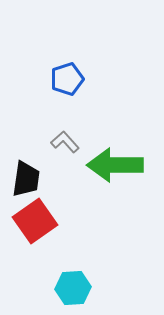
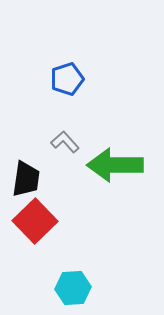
red square: rotated 9 degrees counterclockwise
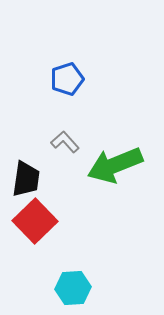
green arrow: rotated 22 degrees counterclockwise
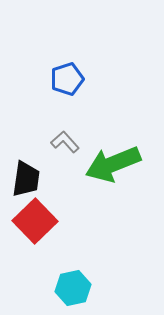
green arrow: moved 2 px left, 1 px up
cyan hexagon: rotated 8 degrees counterclockwise
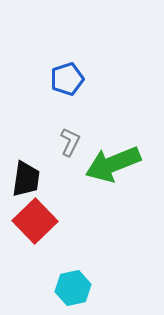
gray L-shape: moved 5 px right; rotated 68 degrees clockwise
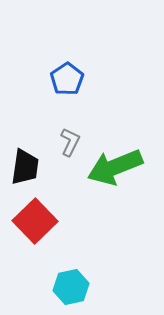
blue pentagon: rotated 16 degrees counterclockwise
green arrow: moved 2 px right, 3 px down
black trapezoid: moved 1 px left, 12 px up
cyan hexagon: moved 2 px left, 1 px up
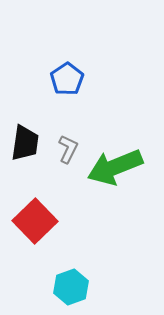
gray L-shape: moved 2 px left, 7 px down
black trapezoid: moved 24 px up
cyan hexagon: rotated 8 degrees counterclockwise
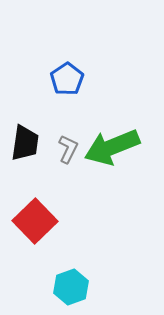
green arrow: moved 3 px left, 20 px up
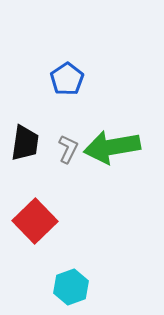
green arrow: rotated 12 degrees clockwise
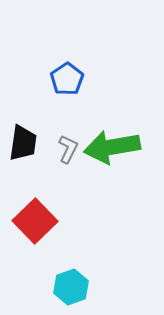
black trapezoid: moved 2 px left
